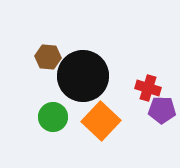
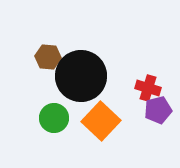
black circle: moved 2 px left
purple pentagon: moved 4 px left; rotated 16 degrees counterclockwise
green circle: moved 1 px right, 1 px down
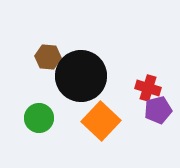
green circle: moved 15 px left
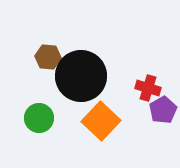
purple pentagon: moved 5 px right; rotated 16 degrees counterclockwise
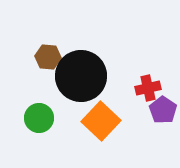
red cross: rotated 30 degrees counterclockwise
purple pentagon: rotated 8 degrees counterclockwise
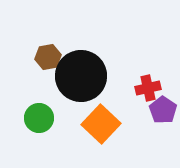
brown hexagon: rotated 15 degrees counterclockwise
orange square: moved 3 px down
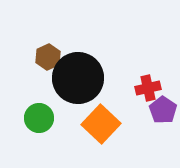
brown hexagon: rotated 15 degrees counterclockwise
black circle: moved 3 px left, 2 px down
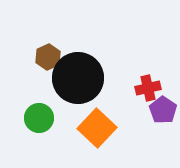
orange square: moved 4 px left, 4 px down
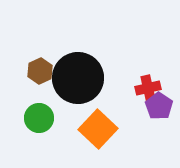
brown hexagon: moved 8 px left, 14 px down
purple pentagon: moved 4 px left, 4 px up
orange square: moved 1 px right, 1 px down
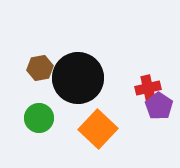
brown hexagon: moved 3 px up; rotated 15 degrees clockwise
